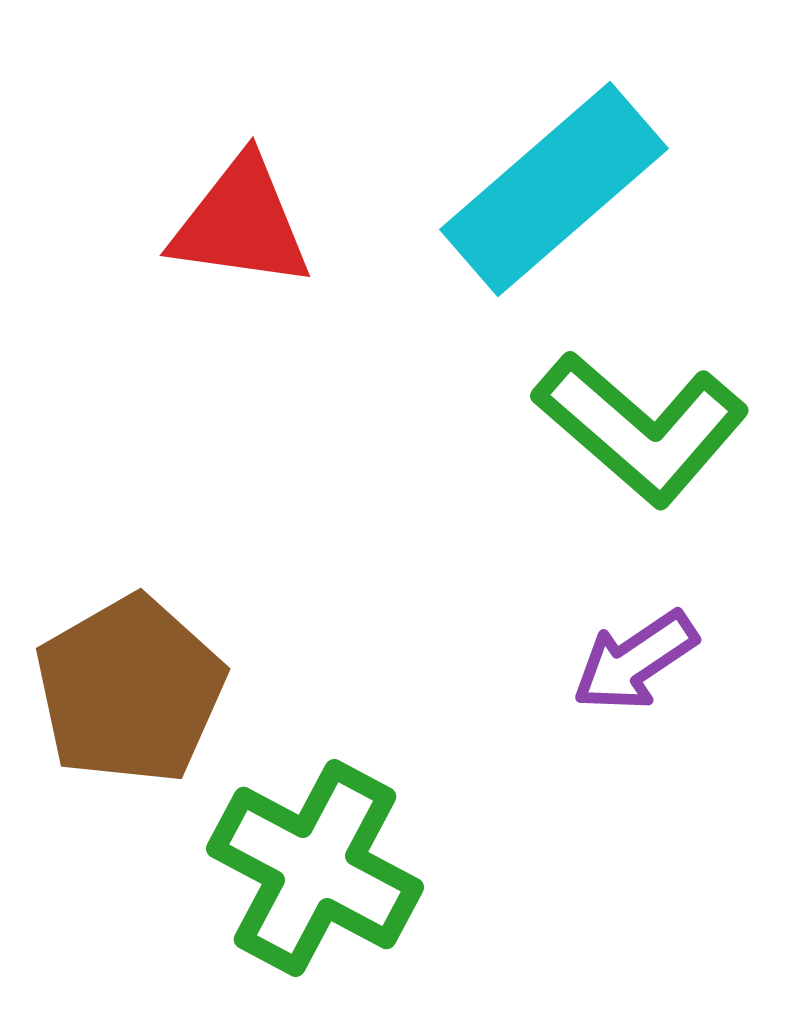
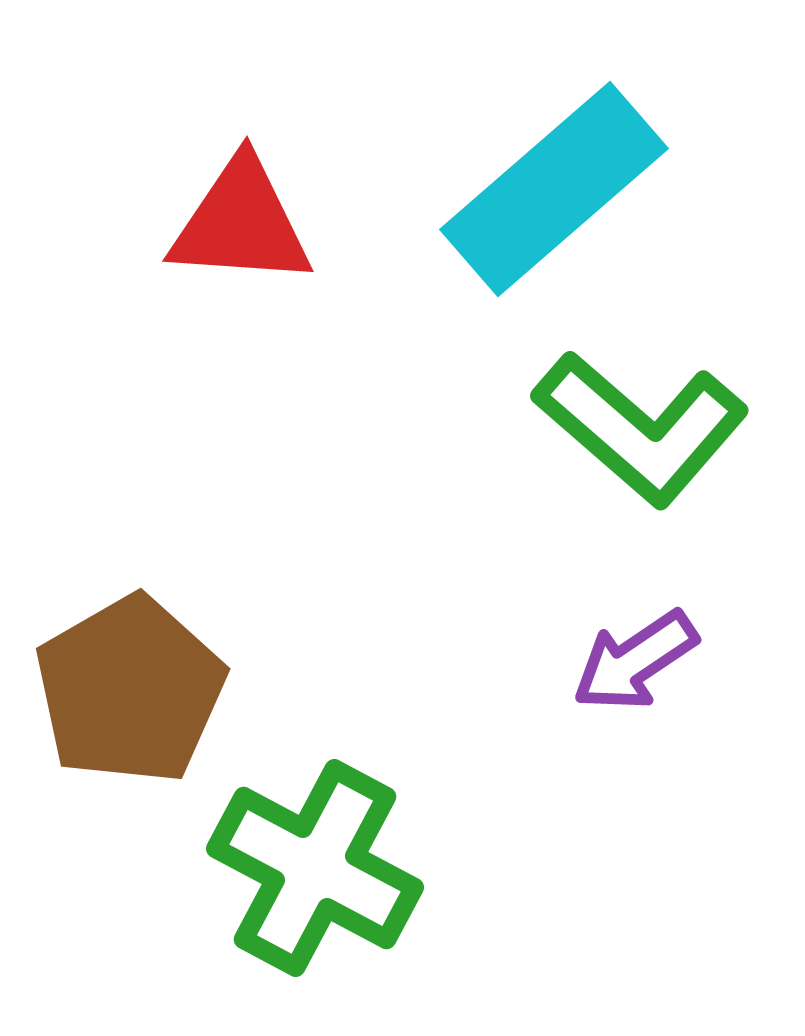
red triangle: rotated 4 degrees counterclockwise
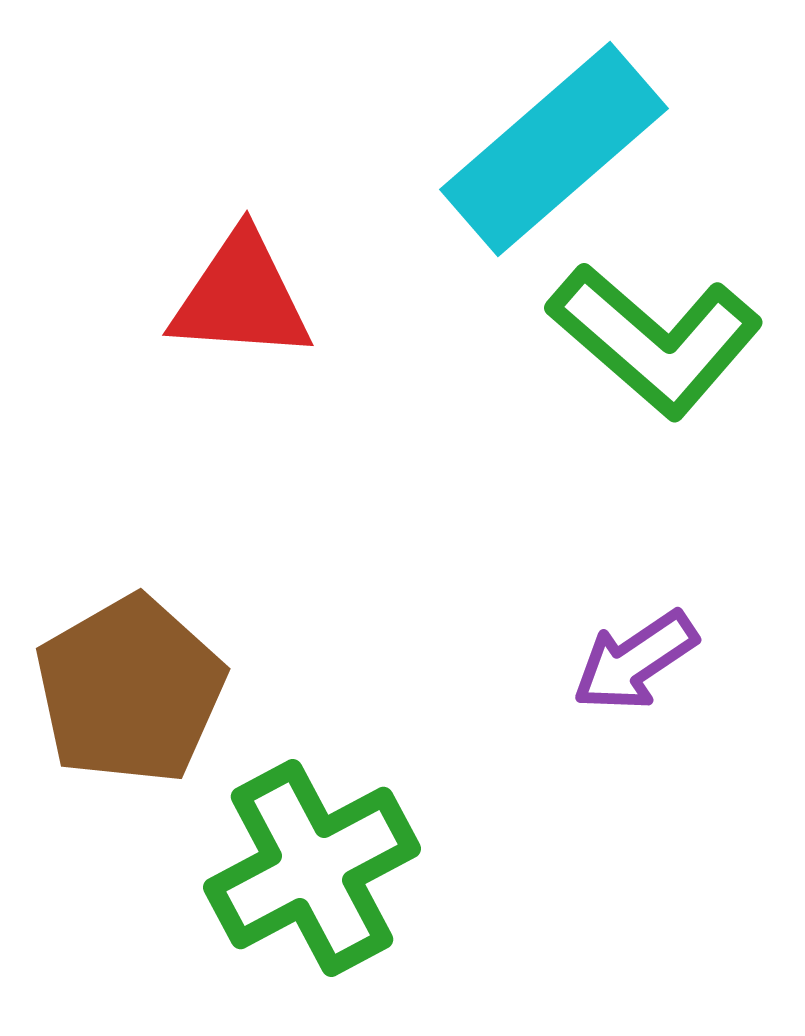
cyan rectangle: moved 40 px up
red triangle: moved 74 px down
green L-shape: moved 14 px right, 88 px up
green cross: moved 3 px left; rotated 34 degrees clockwise
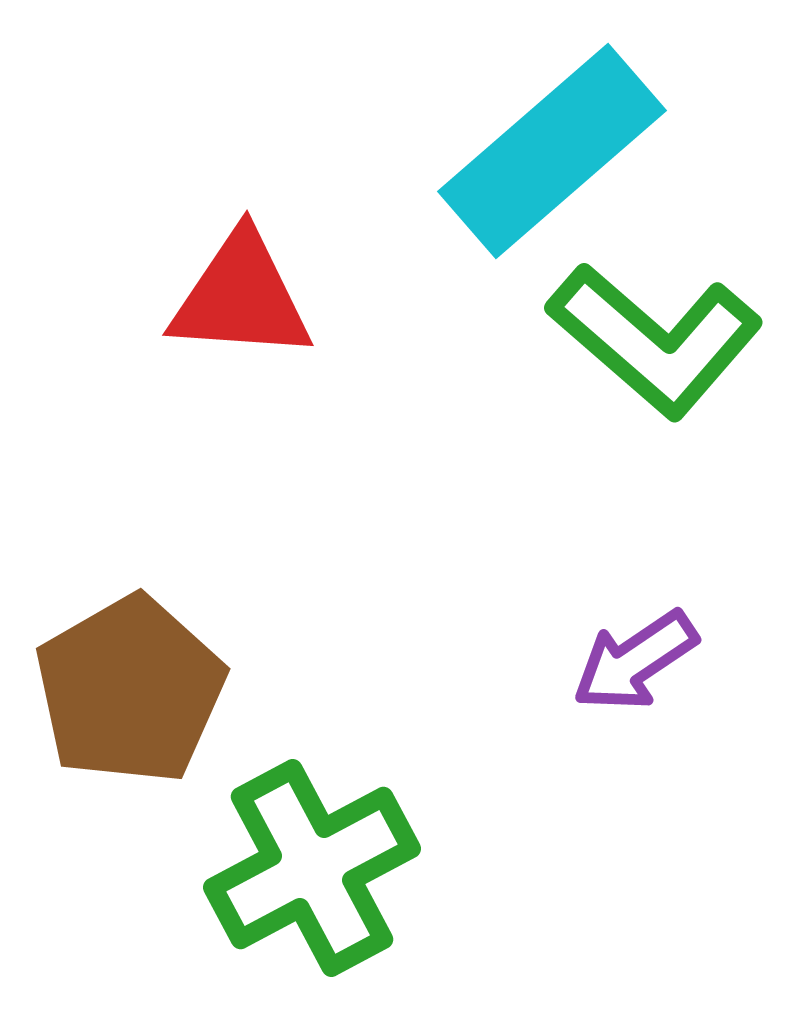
cyan rectangle: moved 2 px left, 2 px down
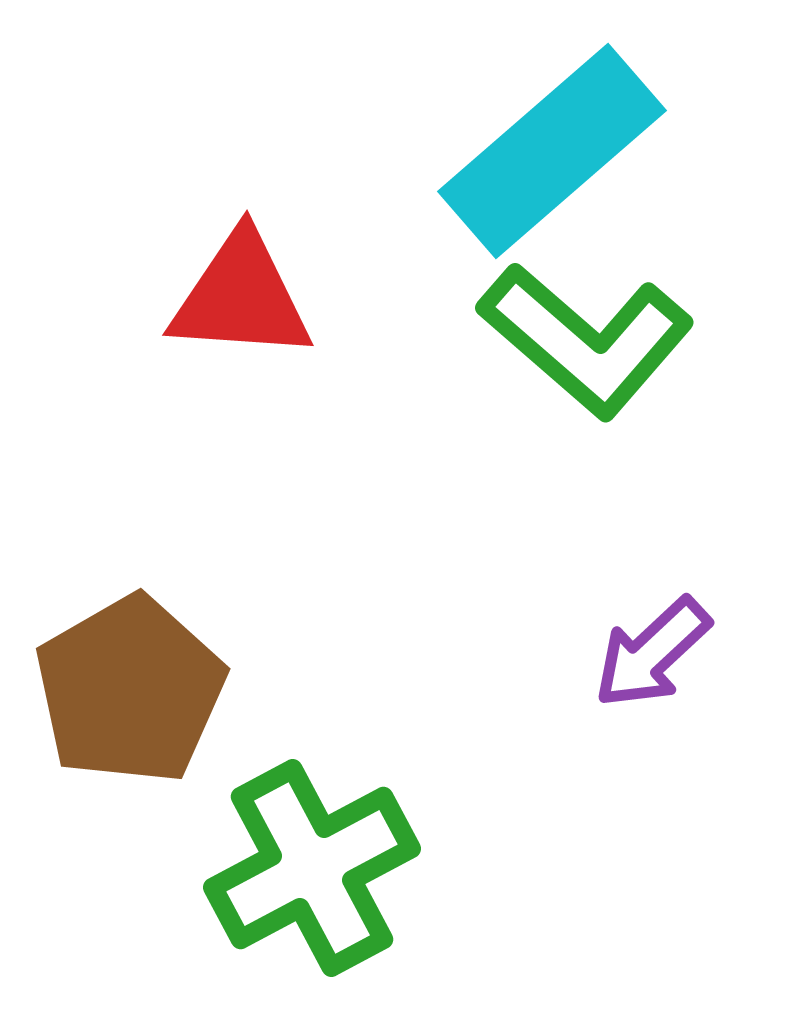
green L-shape: moved 69 px left
purple arrow: moved 17 px right, 8 px up; rotated 9 degrees counterclockwise
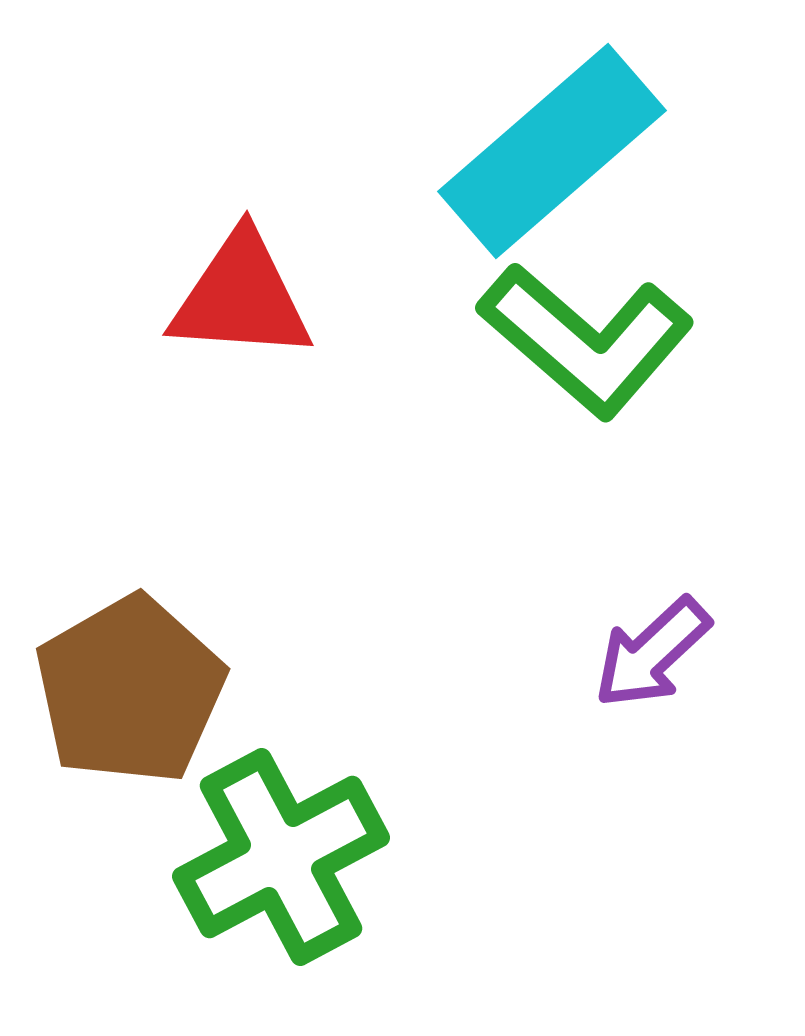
green cross: moved 31 px left, 11 px up
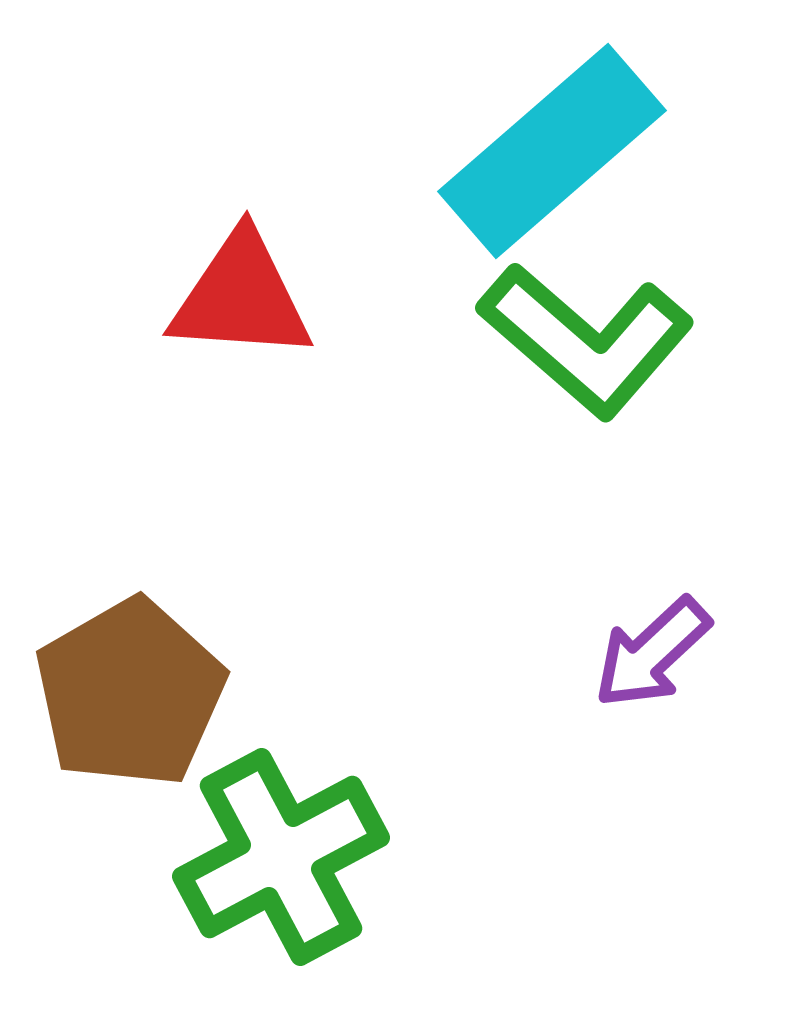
brown pentagon: moved 3 px down
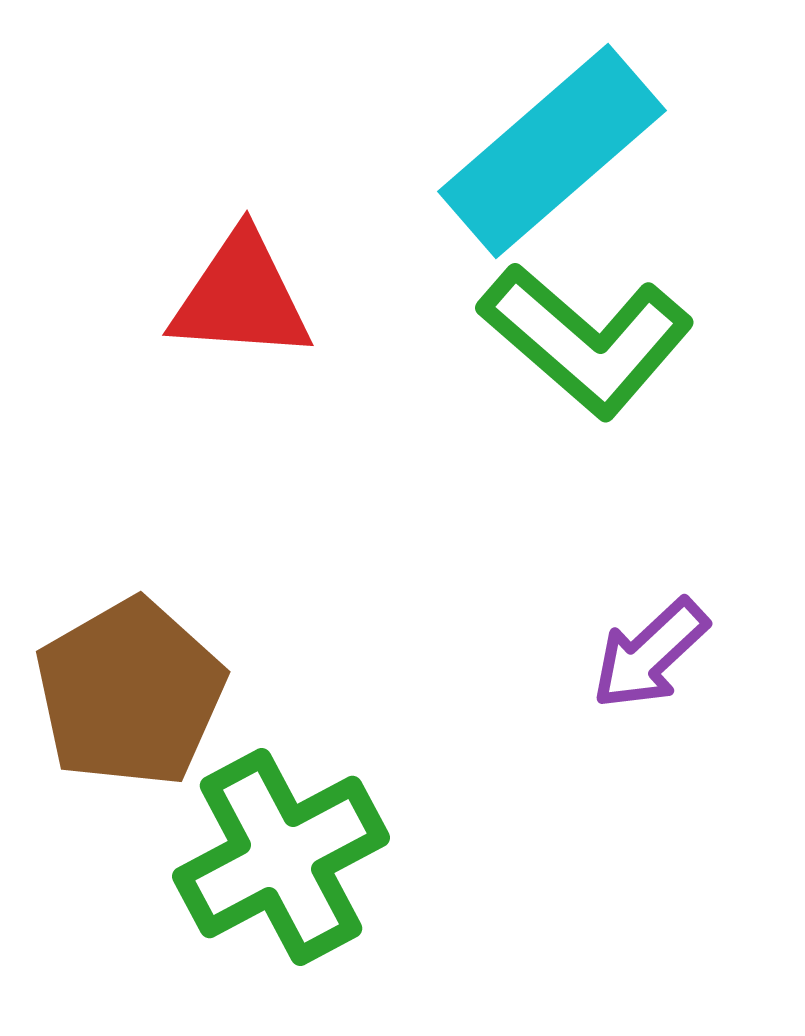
purple arrow: moved 2 px left, 1 px down
